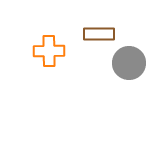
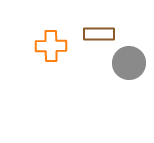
orange cross: moved 2 px right, 5 px up
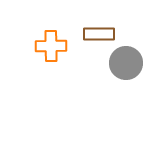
gray circle: moved 3 px left
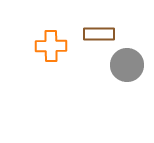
gray circle: moved 1 px right, 2 px down
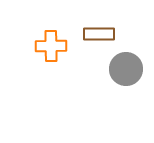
gray circle: moved 1 px left, 4 px down
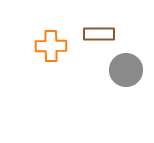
gray circle: moved 1 px down
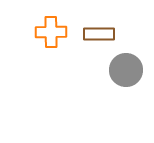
orange cross: moved 14 px up
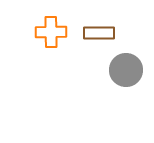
brown rectangle: moved 1 px up
